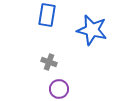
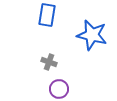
blue star: moved 5 px down
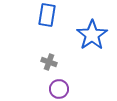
blue star: rotated 24 degrees clockwise
